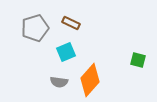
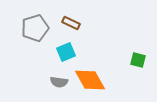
orange diamond: rotated 72 degrees counterclockwise
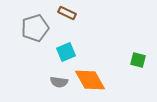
brown rectangle: moved 4 px left, 10 px up
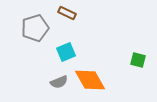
gray semicircle: rotated 30 degrees counterclockwise
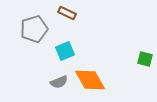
gray pentagon: moved 1 px left, 1 px down
cyan square: moved 1 px left, 1 px up
green square: moved 7 px right, 1 px up
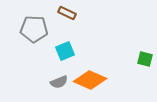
gray pentagon: rotated 20 degrees clockwise
orange diamond: rotated 36 degrees counterclockwise
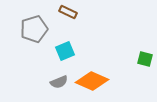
brown rectangle: moved 1 px right, 1 px up
gray pentagon: rotated 20 degrees counterclockwise
orange diamond: moved 2 px right, 1 px down
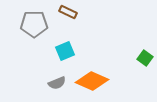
gray pentagon: moved 5 px up; rotated 16 degrees clockwise
green square: moved 1 px up; rotated 21 degrees clockwise
gray semicircle: moved 2 px left, 1 px down
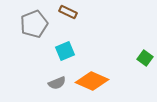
gray pentagon: rotated 20 degrees counterclockwise
